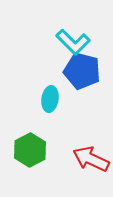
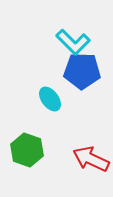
blue pentagon: rotated 12 degrees counterclockwise
cyan ellipse: rotated 45 degrees counterclockwise
green hexagon: moved 3 px left; rotated 12 degrees counterclockwise
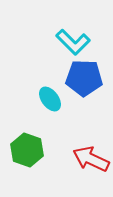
blue pentagon: moved 2 px right, 7 px down
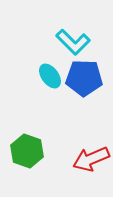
cyan ellipse: moved 23 px up
green hexagon: moved 1 px down
red arrow: rotated 48 degrees counterclockwise
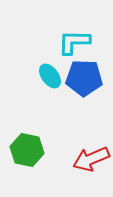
cyan L-shape: moved 1 px right; rotated 136 degrees clockwise
green hexagon: moved 1 px up; rotated 8 degrees counterclockwise
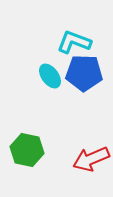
cyan L-shape: rotated 20 degrees clockwise
blue pentagon: moved 5 px up
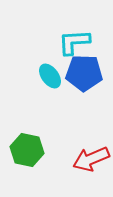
cyan L-shape: rotated 24 degrees counterclockwise
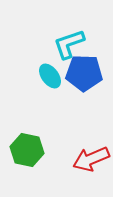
cyan L-shape: moved 5 px left, 2 px down; rotated 16 degrees counterclockwise
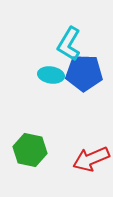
cyan L-shape: rotated 40 degrees counterclockwise
cyan ellipse: moved 1 px right, 1 px up; rotated 45 degrees counterclockwise
green hexagon: moved 3 px right
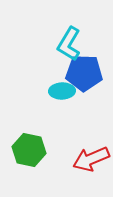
cyan ellipse: moved 11 px right, 16 px down; rotated 10 degrees counterclockwise
green hexagon: moved 1 px left
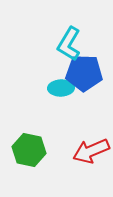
cyan ellipse: moved 1 px left, 3 px up
red arrow: moved 8 px up
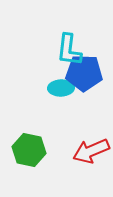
cyan L-shape: moved 6 px down; rotated 24 degrees counterclockwise
